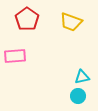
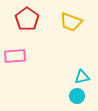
cyan circle: moved 1 px left
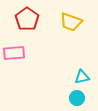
pink rectangle: moved 1 px left, 3 px up
cyan circle: moved 2 px down
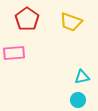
cyan circle: moved 1 px right, 2 px down
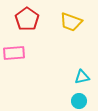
cyan circle: moved 1 px right, 1 px down
